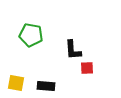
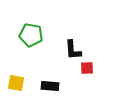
black rectangle: moved 4 px right
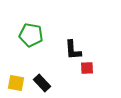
black rectangle: moved 8 px left, 3 px up; rotated 42 degrees clockwise
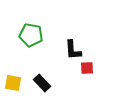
yellow square: moved 3 px left
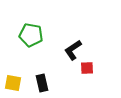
black L-shape: rotated 60 degrees clockwise
black rectangle: rotated 30 degrees clockwise
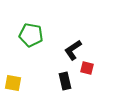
red square: rotated 16 degrees clockwise
black rectangle: moved 23 px right, 2 px up
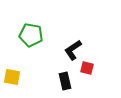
yellow square: moved 1 px left, 6 px up
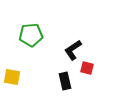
green pentagon: rotated 15 degrees counterclockwise
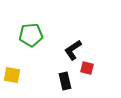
yellow square: moved 2 px up
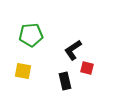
yellow square: moved 11 px right, 4 px up
